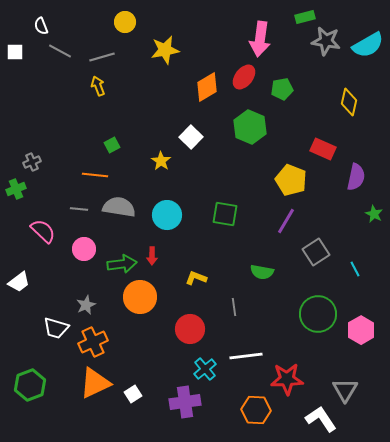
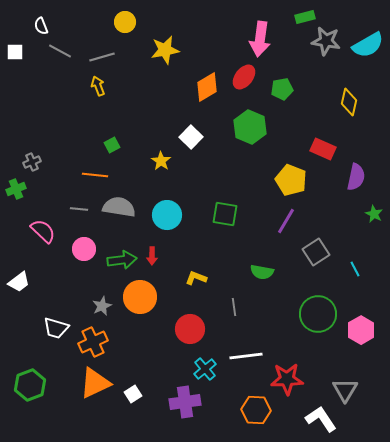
green arrow at (122, 264): moved 4 px up
gray star at (86, 305): moved 16 px right, 1 px down
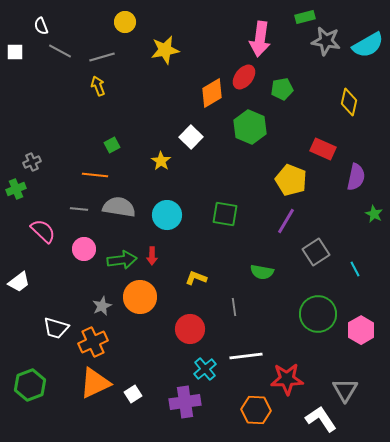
orange diamond at (207, 87): moved 5 px right, 6 px down
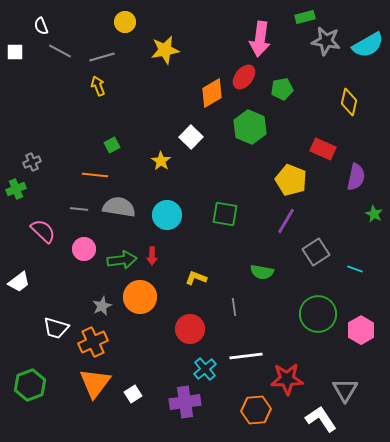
cyan line at (355, 269): rotated 42 degrees counterclockwise
orange triangle at (95, 383): rotated 28 degrees counterclockwise
orange hexagon at (256, 410): rotated 8 degrees counterclockwise
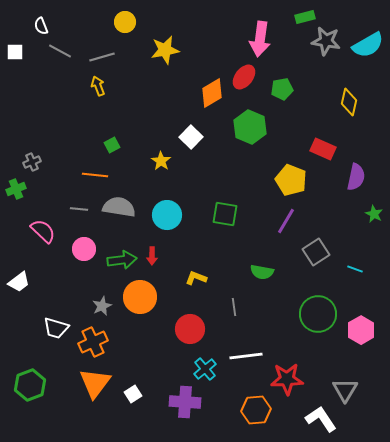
purple cross at (185, 402): rotated 12 degrees clockwise
